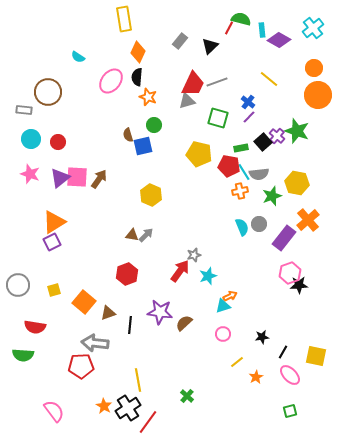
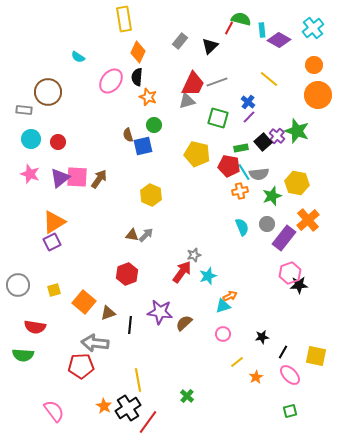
orange circle at (314, 68): moved 3 px up
yellow pentagon at (199, 154): moved 2 px left
gray circle at (259, 224): moved 8 px right
red arrow at (180, 271): moved 2 px right, 1 px down
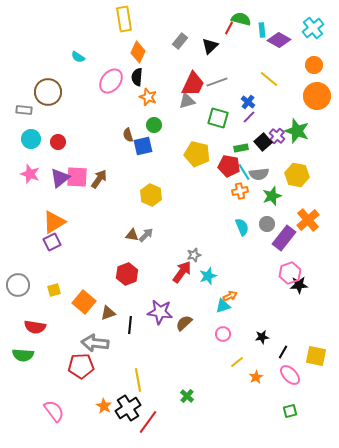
orange circle at (318, 95): moved 1 px left, 1 px down
yellow hexagon at (297, 183): moved 8 px up
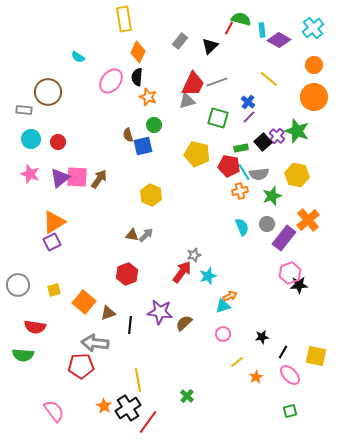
orange circle at (317, 96): moved 3 px left, 1 px down
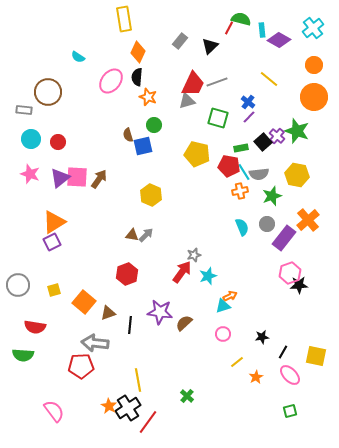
orange star at (104, 406): moved 5 px right
